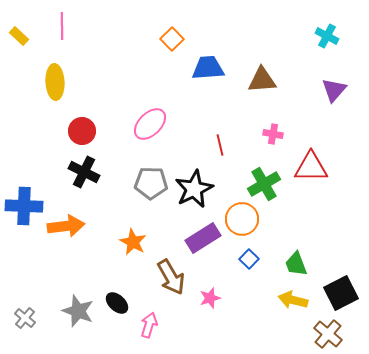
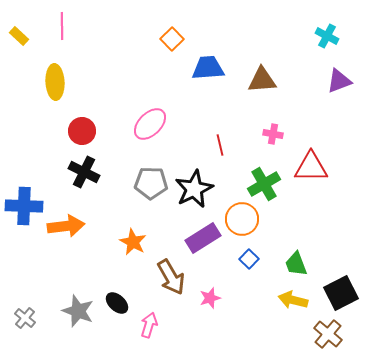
purple triangle: moved 5 px right, 9 px up; rotated 28 degrees clockwise
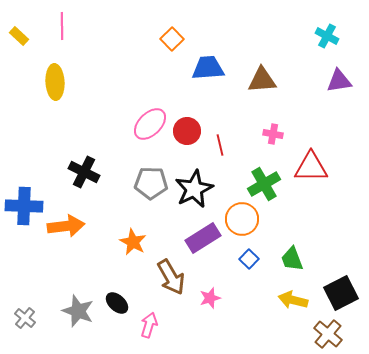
purple triangle: rotated 12 degrees clockwise
red circle: moved 105 px right
green trapezoid: moved 4 px left, 5 px up
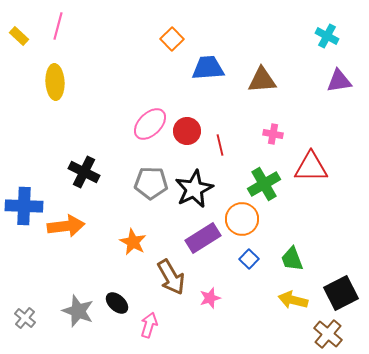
pink line: moved 4 px left; rotated 16 degrees clockwise
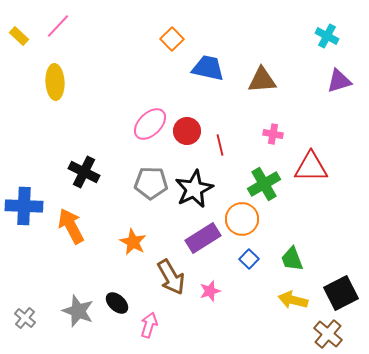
pink line: rotated 28 degrees clockwise
blue trapezoid: rotated 16 degrees clockwise
purple triangle: rotated 8 degrees counterclockwise
orange arrow: moved 5 px right; rotated 111 degrees counterclockwise
pink star: moved 7 px up
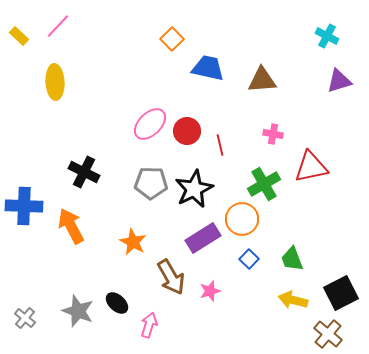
red triangle: rotated 12 degrees counterclockwise
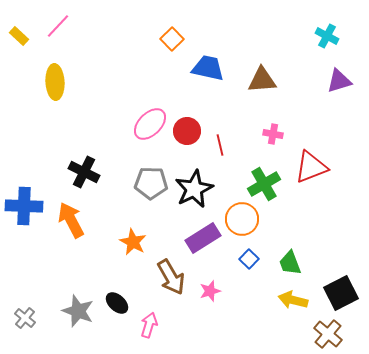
red triangle: rotated 9 degrees counterclockwise
orange arrow: moved 6 px up
green trapezoid: moved 2 px left, 4 px down
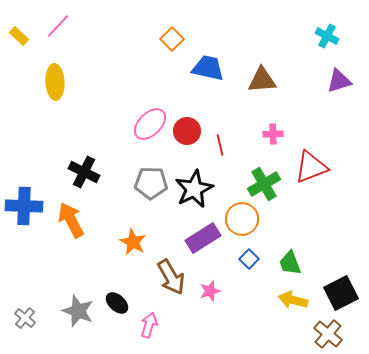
pink cross: rotated 12 degrees counterclockwise
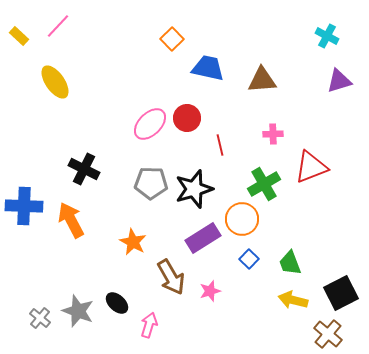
yellow ellipse: rotated 32 degrees counterclockwise
red circle: moved 13 px up
black cross: moved 3 px up
black star: rotated 9 degrees clockwise
gray cross: moved 15 px right
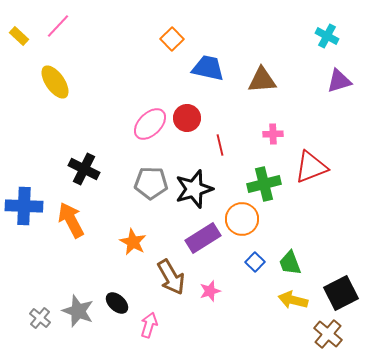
green cross: rotated 16 degrees clockwise
blue square: moved 6 px right, 3 px down
